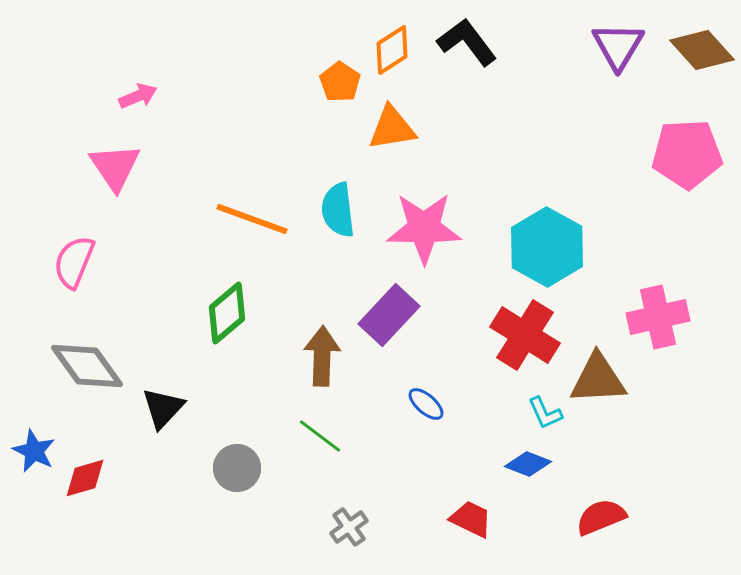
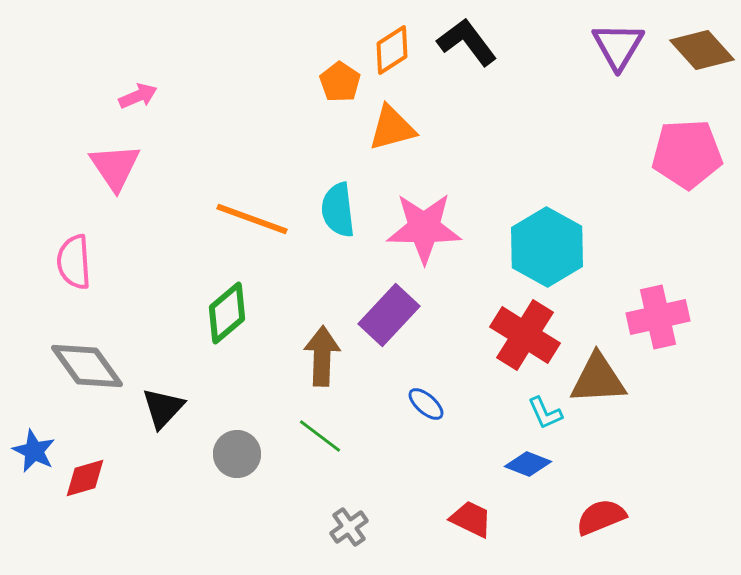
orange triangle: rotated 6 degrees counterclockwise
pink semicircle: rotated 26 degrees counterclockwise
gray circle: moved 14 px up
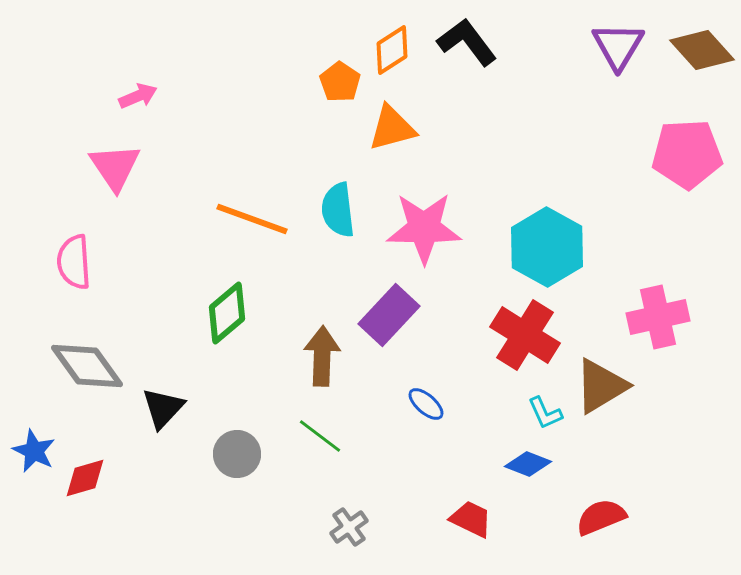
brown triangle: moved 3 px right, 7 px down; rotated 28 degrees counterclockwise
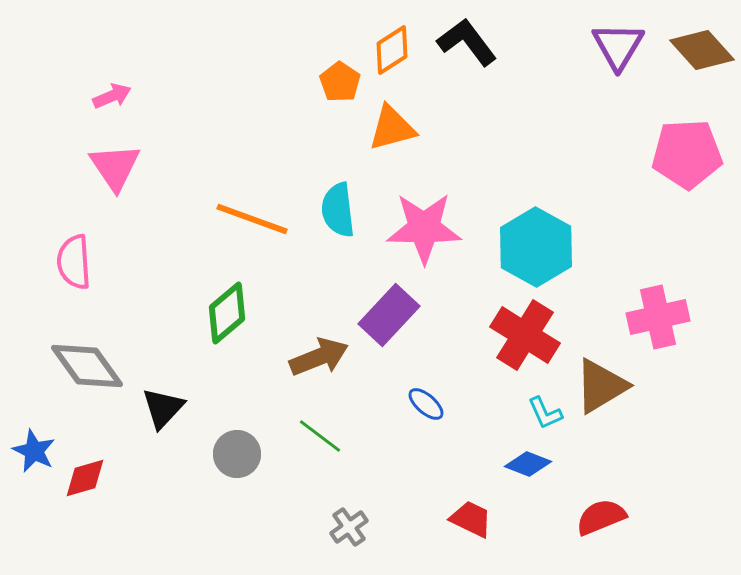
pink arrow: moved 26 px left
cyan hexagon: moved 11 px left
brown arrow: moved 3 px left, 1 px down; rotated 66 degrees clockwise
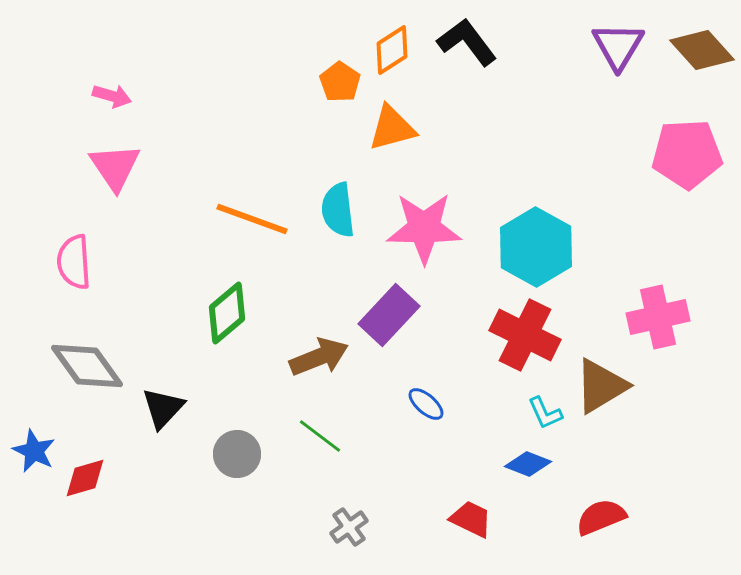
pink arrow: rotated 39 degrees clockwise
red cross: rotated 6 degrees counterclockwise
